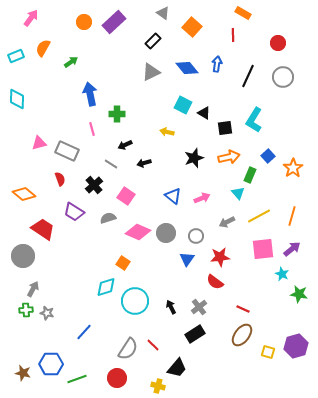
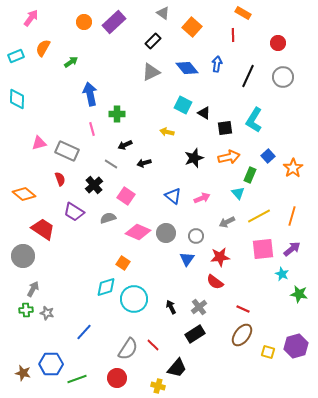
cyan circle at (135, 301): moved 1 px left, 2 px up
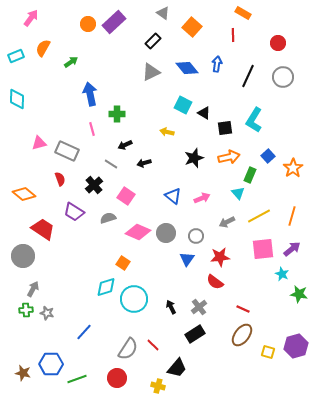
orange circle at (84, 22): moved 4 px right, 2 px down
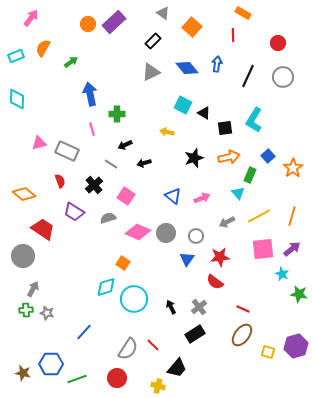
red semicircle at (60, 179): moved 2 px down
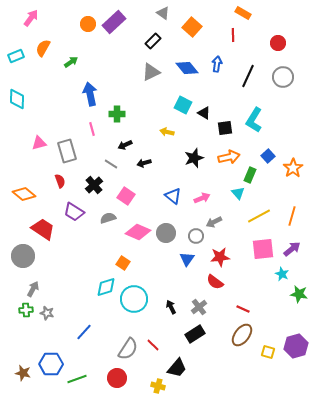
gray rectangle at (67, 151): rotated 50 degrees clockwise
gray arrow at (227, 222): moved 13 px left
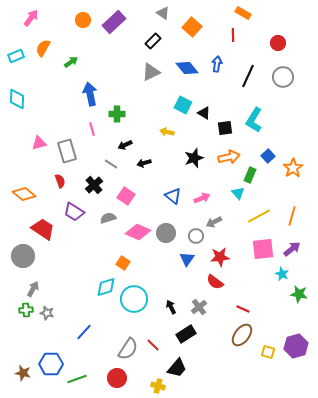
orange circle at (88, 24): moved 5 px left, 4 px up
black rectangle at (195, 334): moved 9 px left
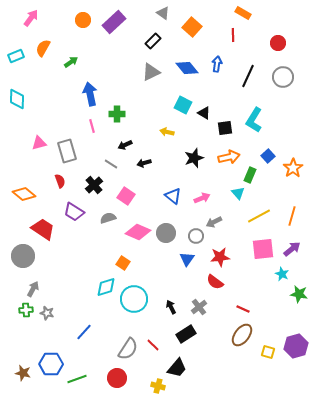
pink line at (92, 129): moved 3 px up
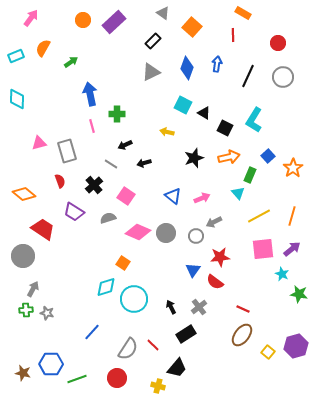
blue diamond at (187, 68): rotated 60 degrees clockwise
black square at (225, 128): rotated 35 degrees clockwise
blue triangle at (187, 259): moved 6 px right, 11 px down
blue line at (84, 332): moved 8 px right
yellow square at (268, 352): rotated 24 degrees clockwise
